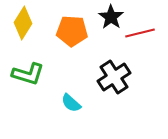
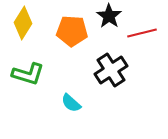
black star: moved 2 px left, 1 px up
red line: moved 2 px right
black cross: moved 3 px left, 7 px up
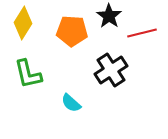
green L-shape: rotated 60 degrees clockwise
